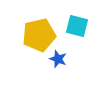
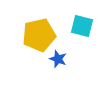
cyan square: moved 5 px right
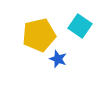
cyan square: moved 2 px left; rotated 20 degrees clockwise
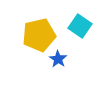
blue star: rotated 12 degrees clockwise
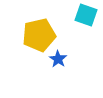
cyan square: moved 6 px right, 11 px up; rotated 15 degrees counterclockwise
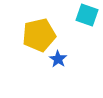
cyan square: moved 1 px right
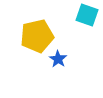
yellow pentagon: moved 2 px left, 1 px down
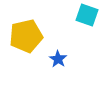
yellow pentagon: moved 11 px left
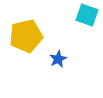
blue star: rotated 12 degrees clockwise
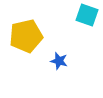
blue star: moved 1 px right, 2 px down; rotated 30 degrees counterclockwise
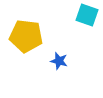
yellow pentagon: rotated 20 degrees clockwise
